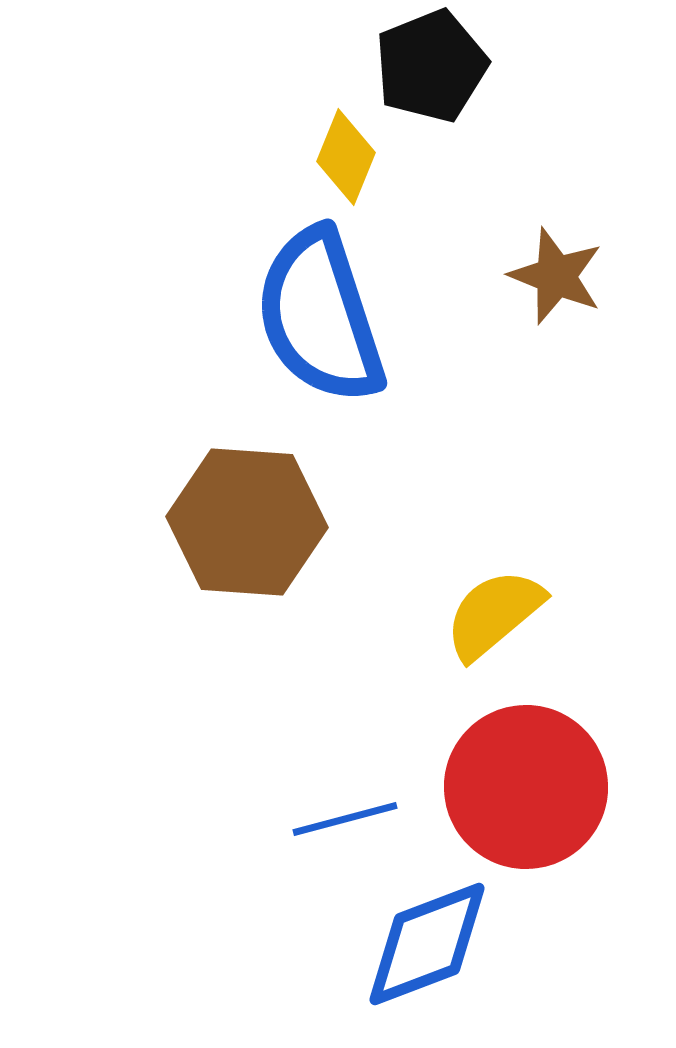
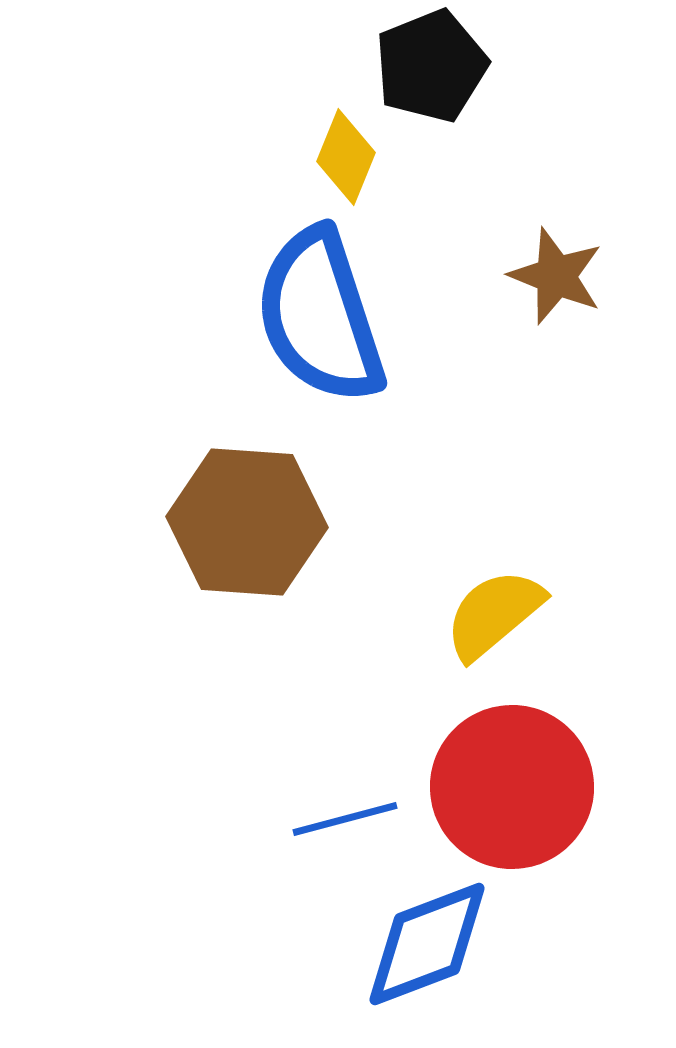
red circle: moved 14 px left
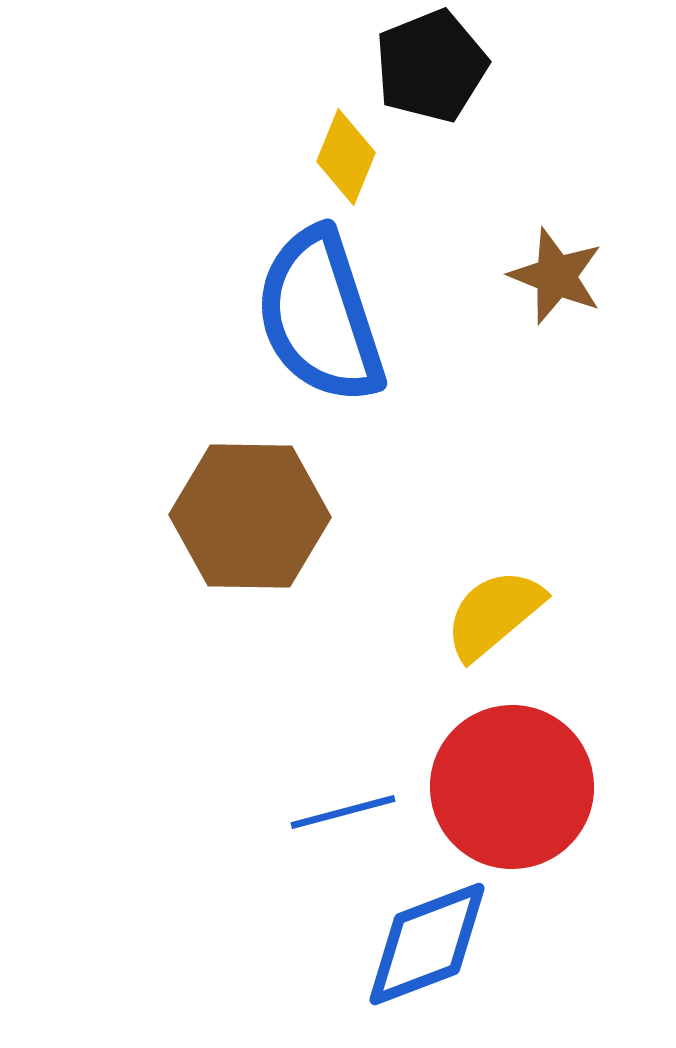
brown hexagon: moved 3 px right, 6 px up; rotated 3 degrees counterclockwise
blue line: moved 2 px left, 7 px up
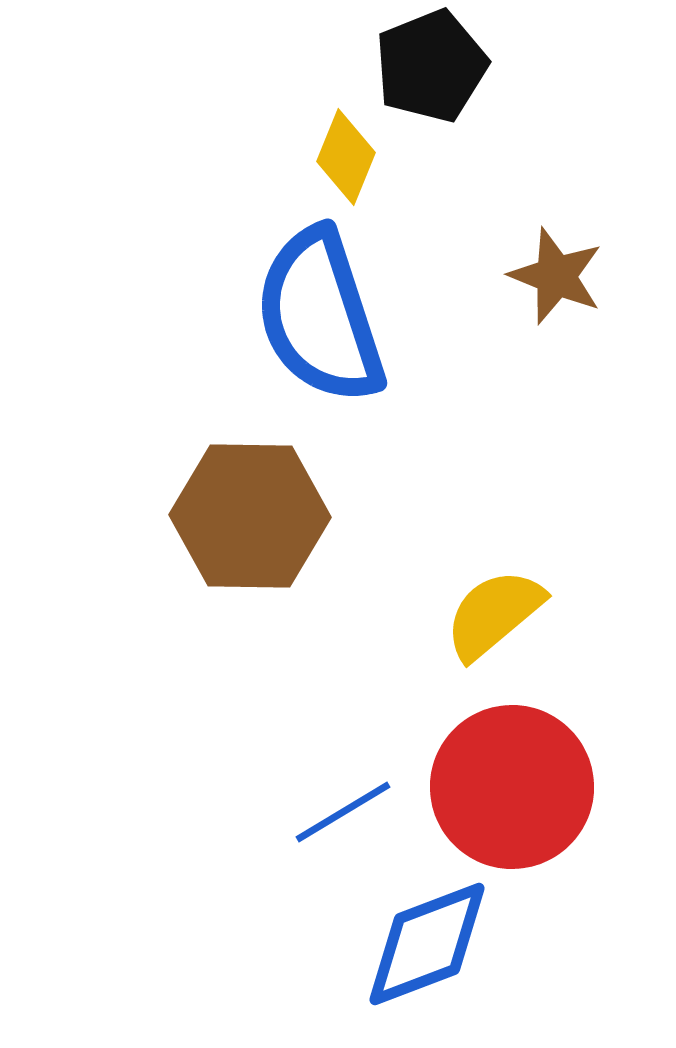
blue line: rotated 16 degrees counterclockwise
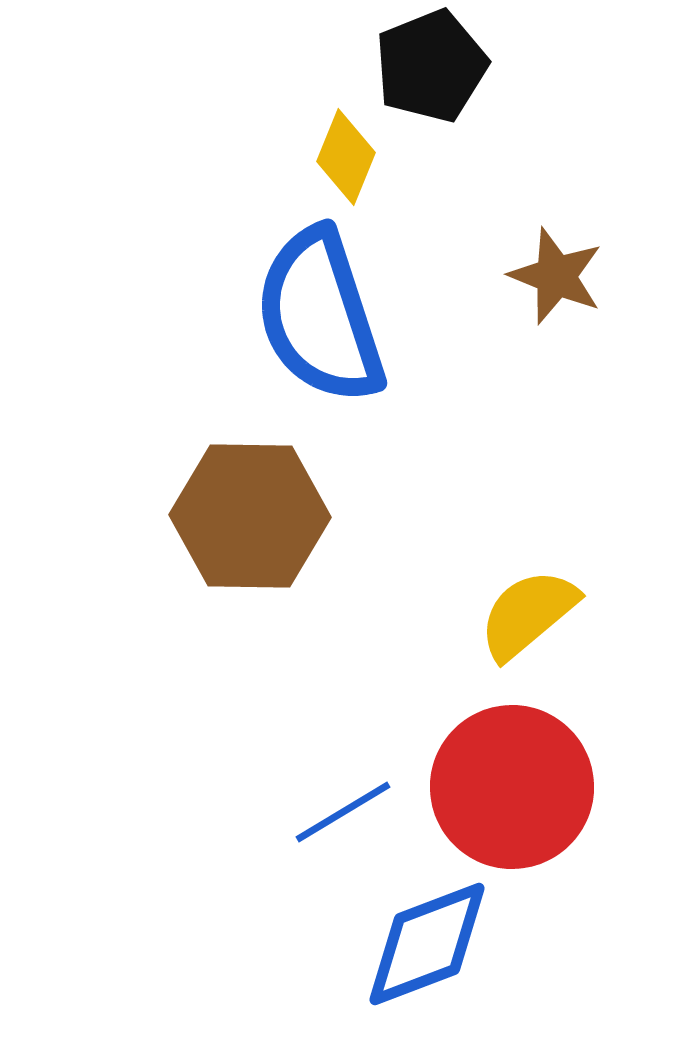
yellow semicircle: moved 34 px right
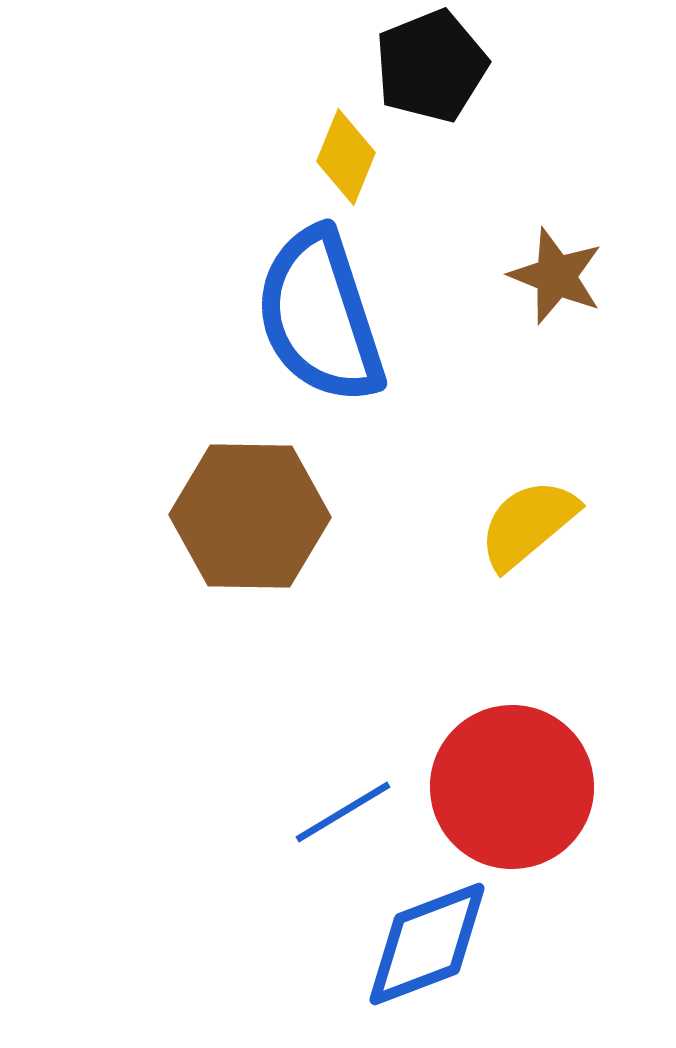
yellow semicircle: moved 90 px up
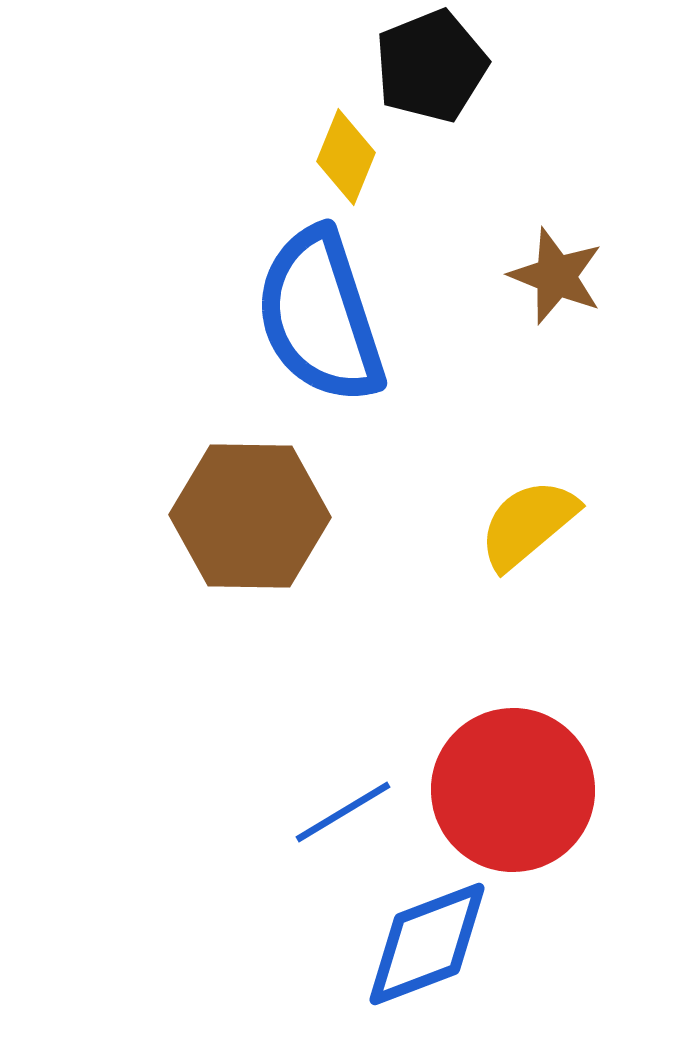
red circle: moved 1 px right, 3 px down
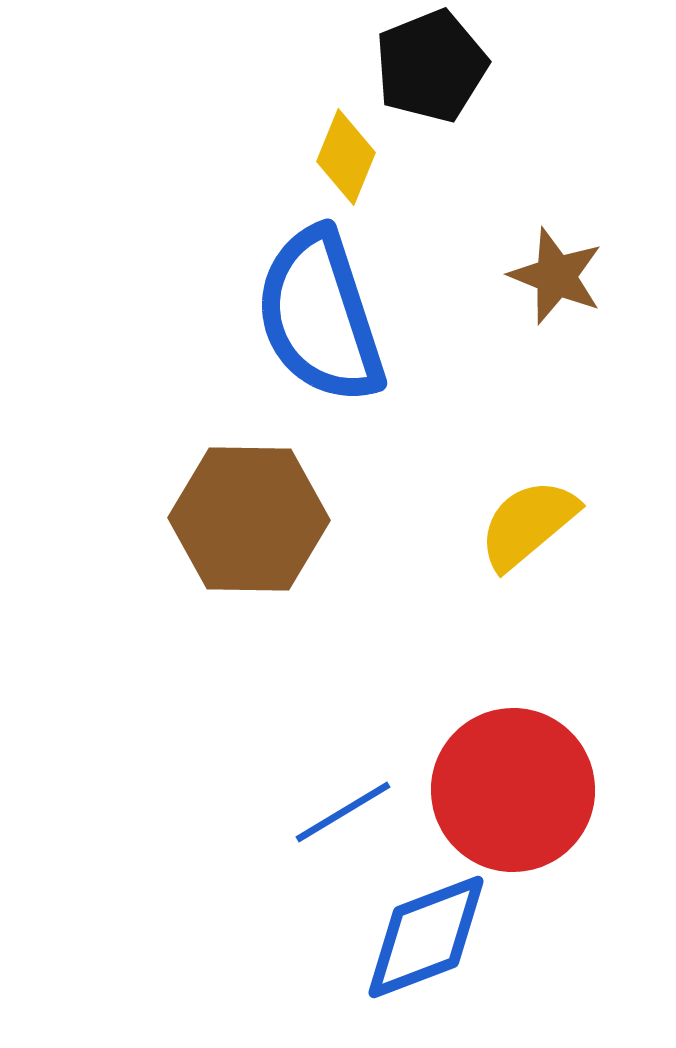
brown hexagon: moved 1 px left, 3 px down
blue diamond: moved 1 px left, 7 px up
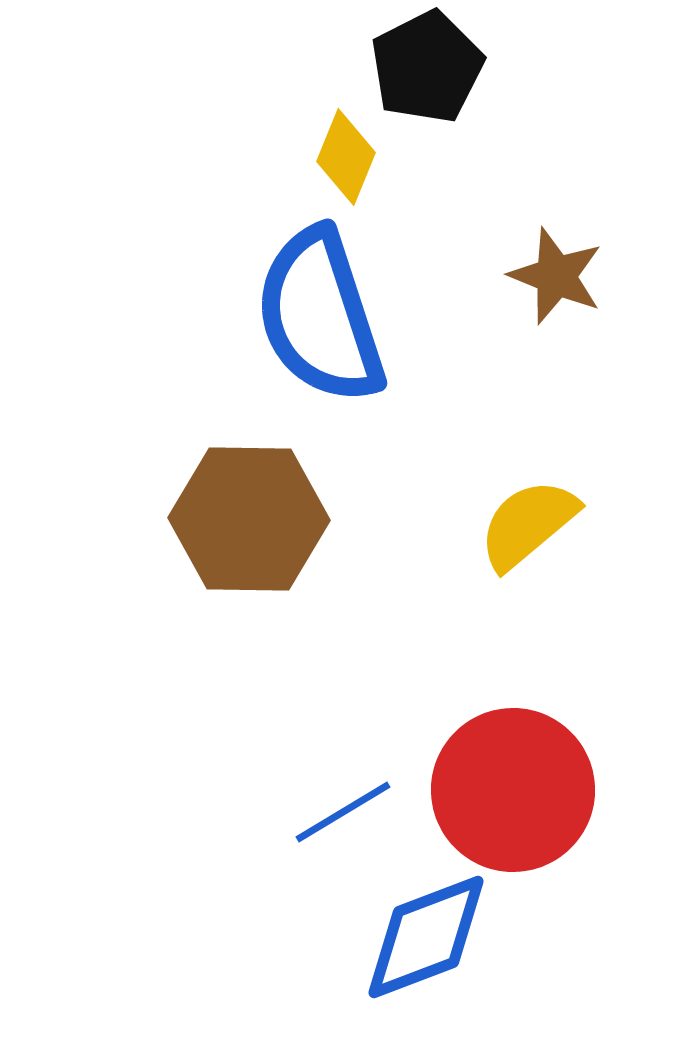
black pentagon: moved 4 px left, 1 px down; rotated 5 degrees counterclockwise
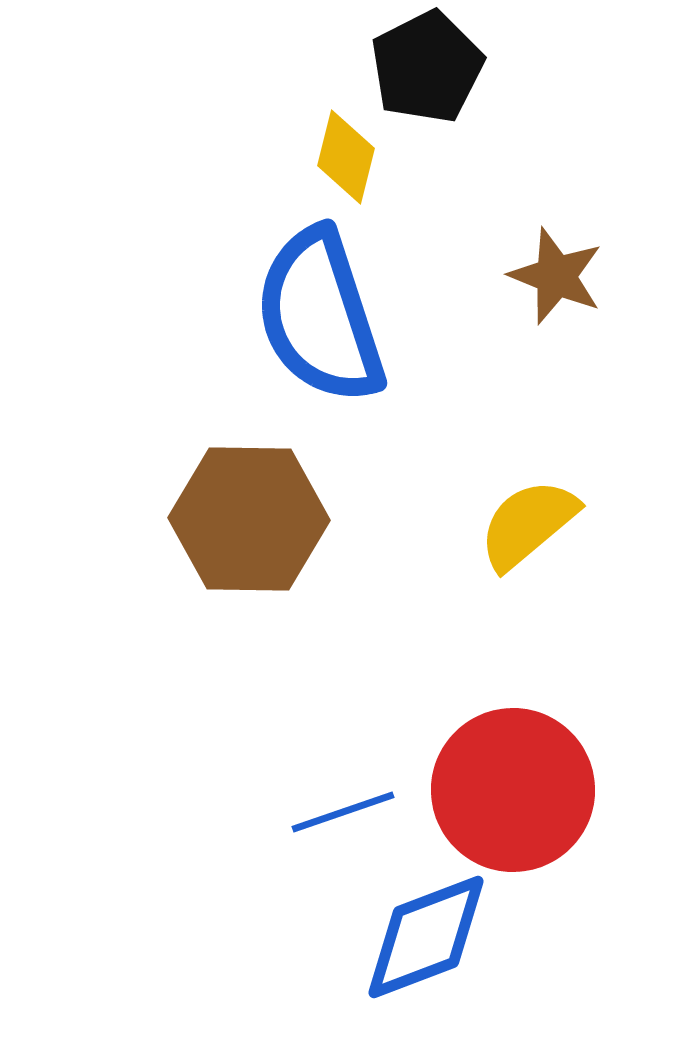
yellow diamond: rotated 8 degrees counterclockwise
blue line: rotated 12 degrees clockwise
